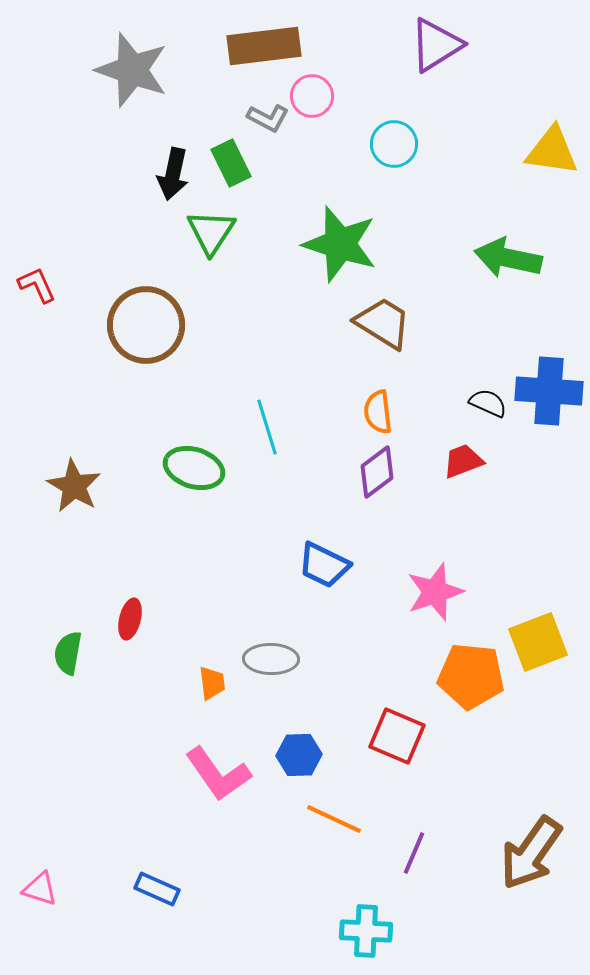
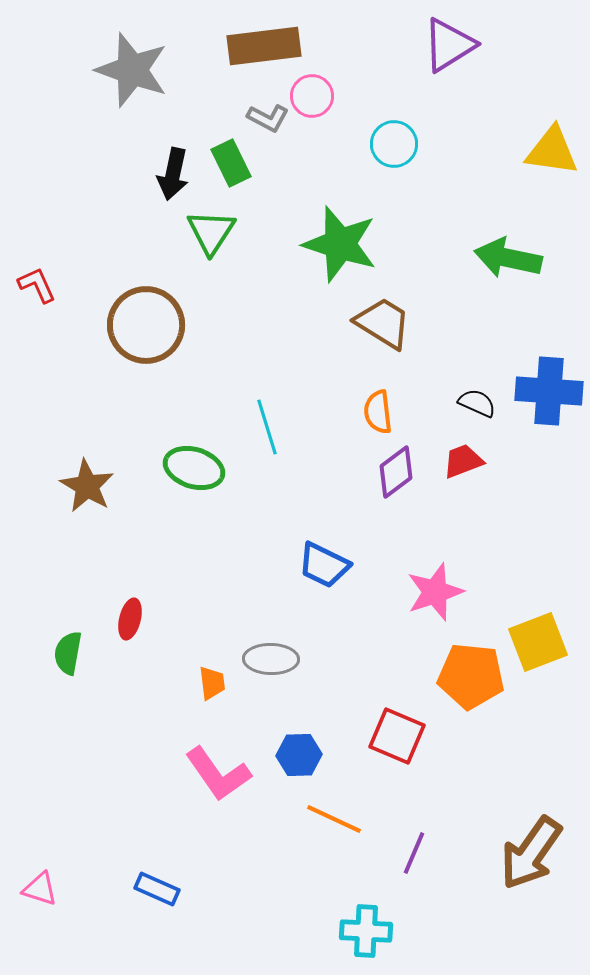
purple triangle: moved 13 px right
black semicircle: moved 11 px left
purple diamond: moved 19 px right
brown star: moved 13 px right
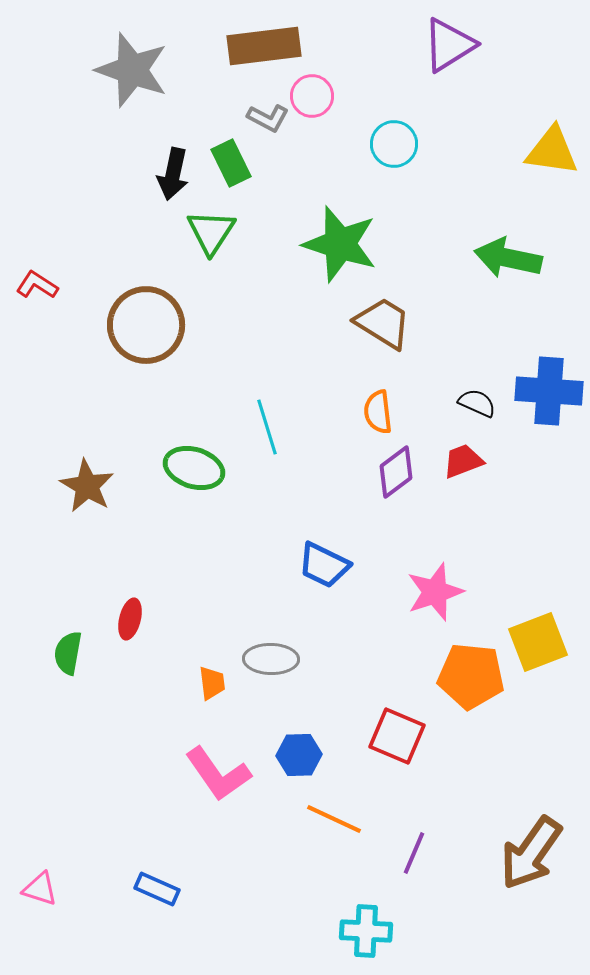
red L-shape: rotated 33 degrees counterclockwise
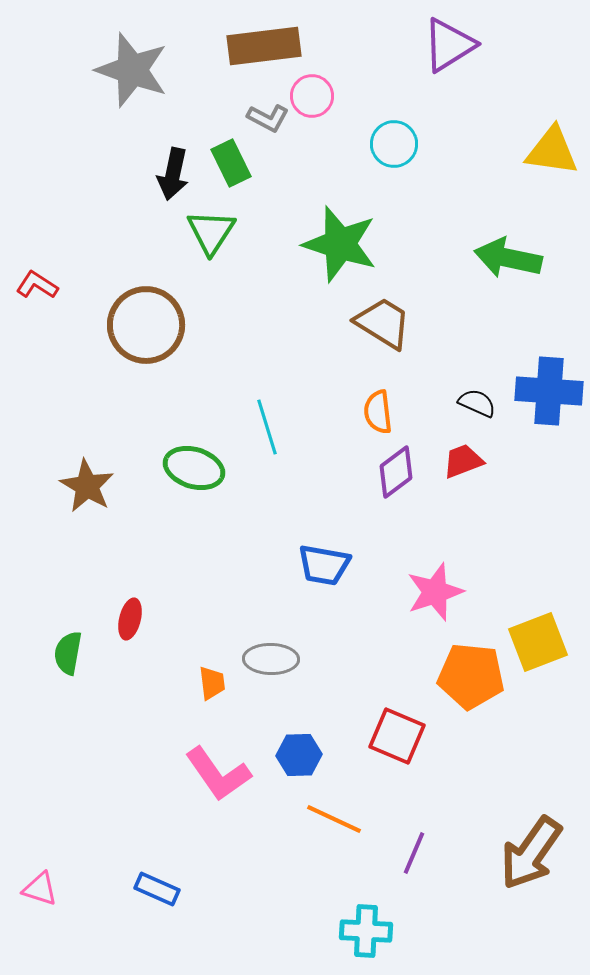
blue trapezoid: rotated 16 degrees counterclockwise
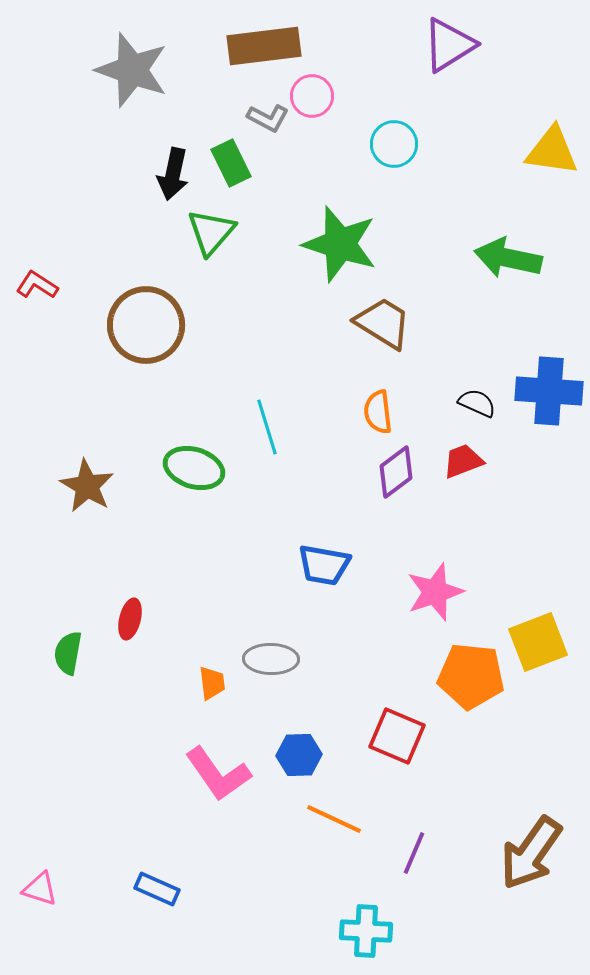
green triangle: rotated 8 degrees clockwise
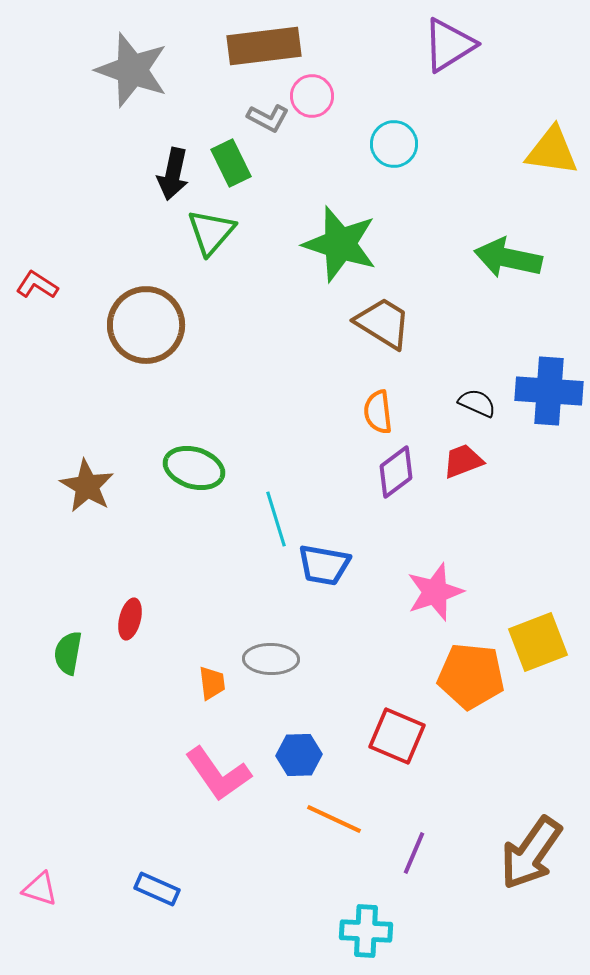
cyan line: moved 9 px right, 92 px down
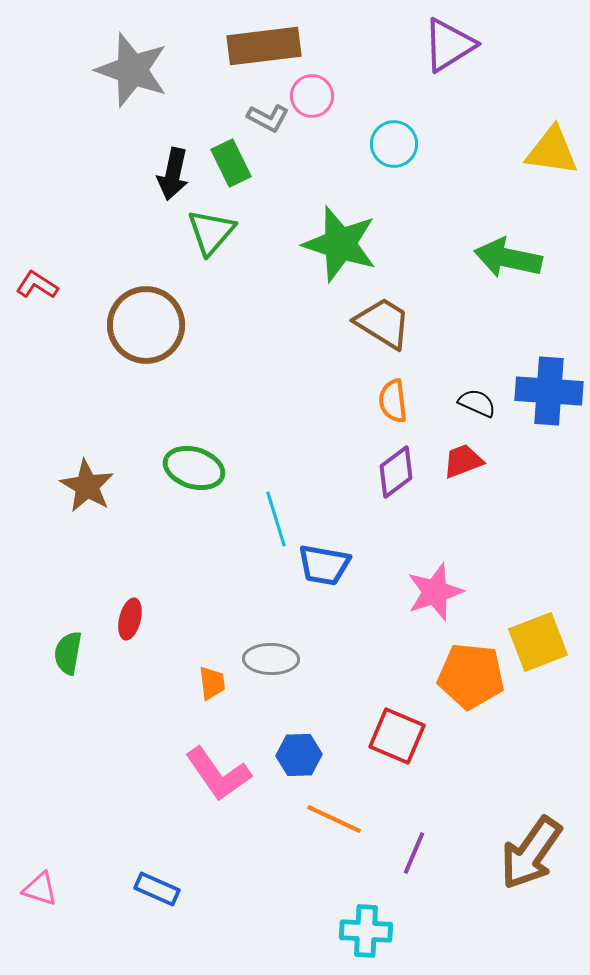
orange semicircle: moved 15 px right, 11 px up
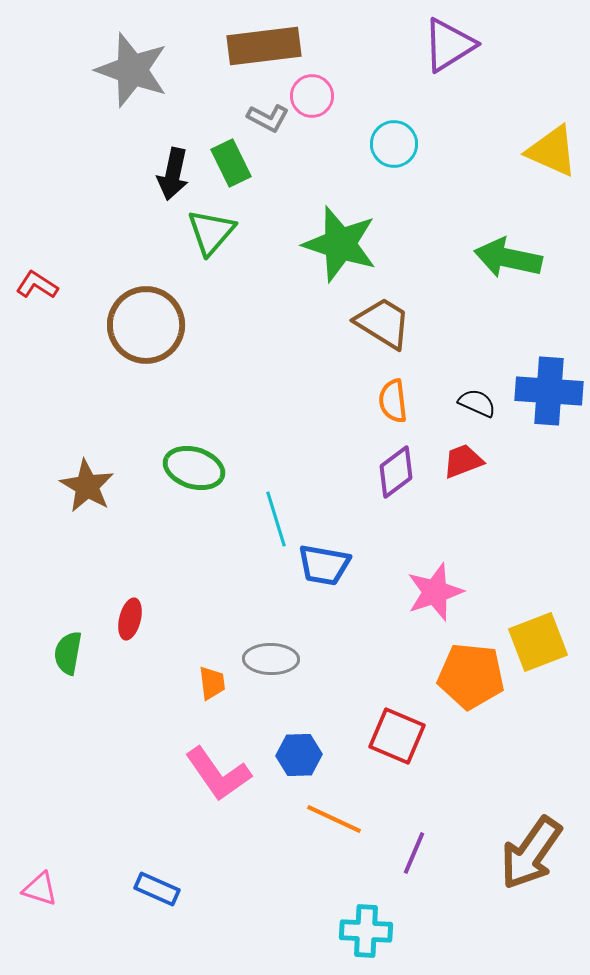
yellow triangle: rotated 16 degrees clockwise
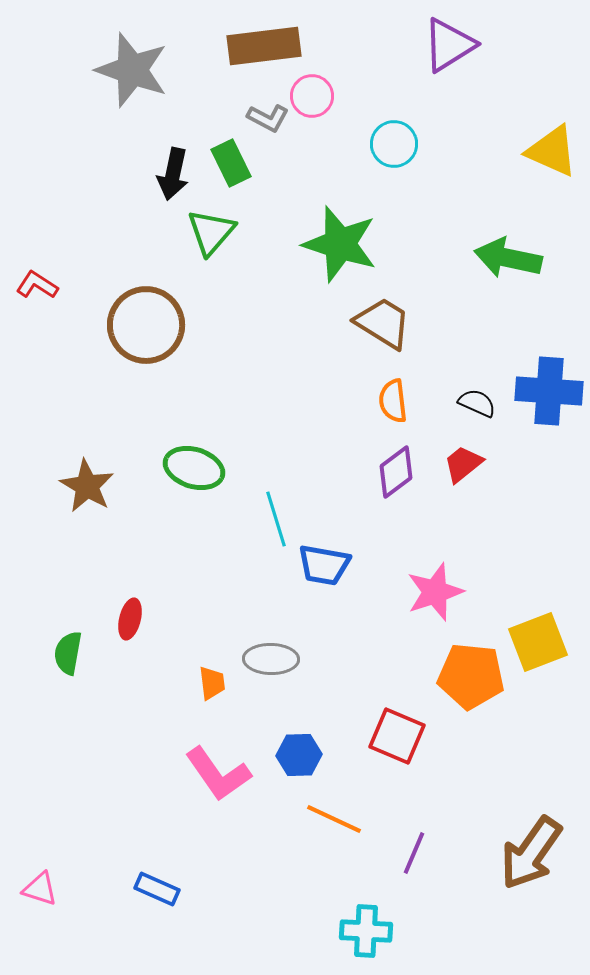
red trapezoid: moved 3 px down; rotated 18 degrees counterclockwise
